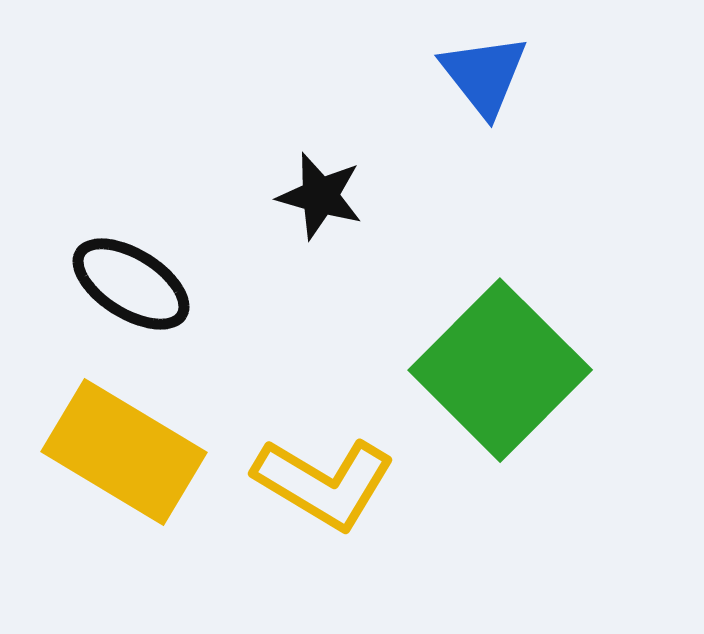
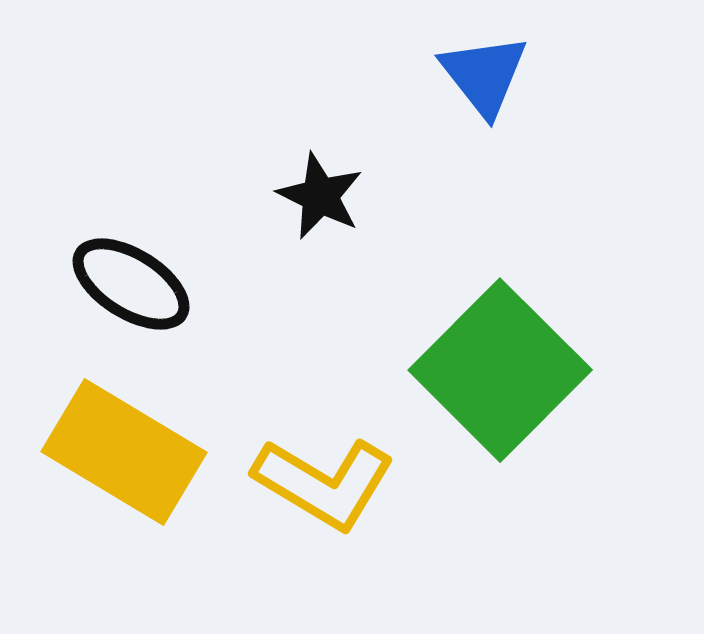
black star: rotated 10 degrees clockwise
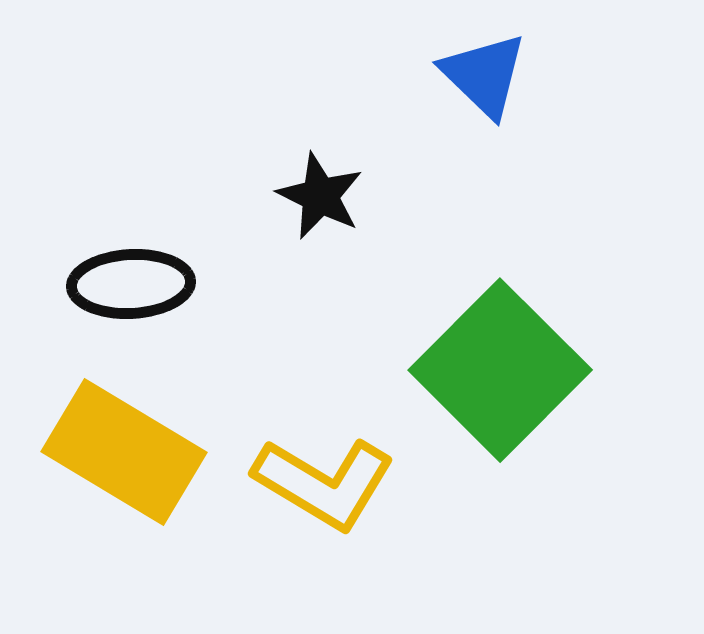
blue triangle: rotated 8 degrees counterclockwise
black ellipse: rotated 35 degrees counterclockwise
